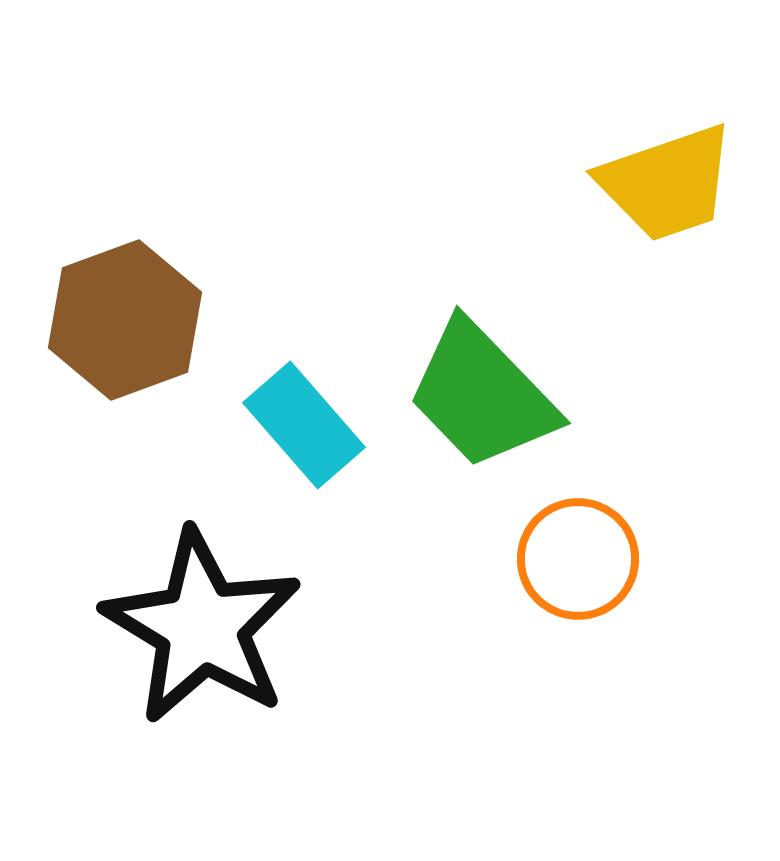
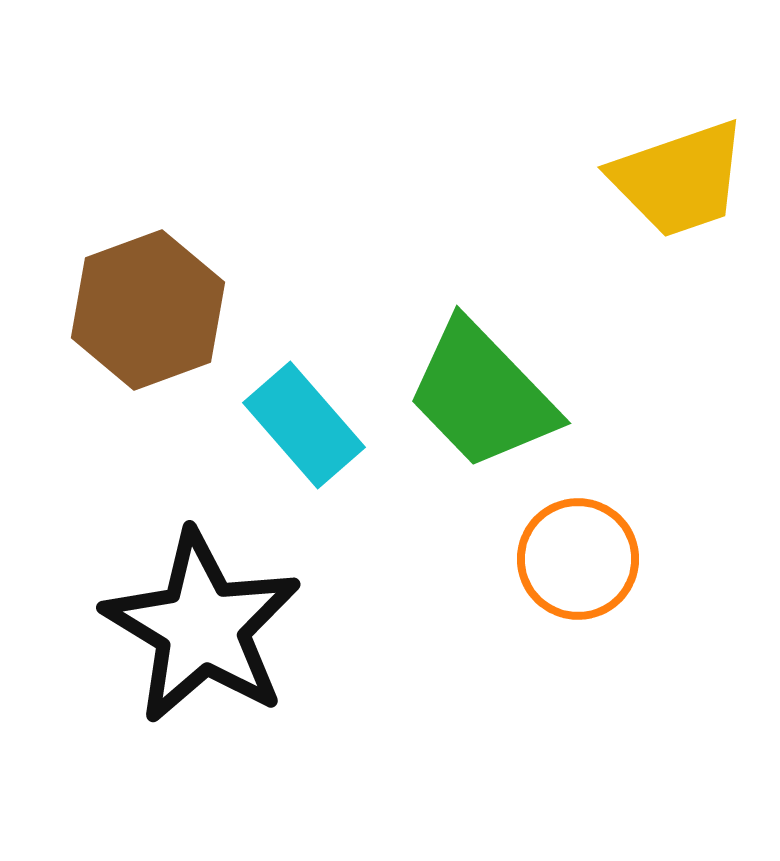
yellow trapezoid: moved 12 px right, 4 px up
brown hexagon: moved 23 px right, 10 px up
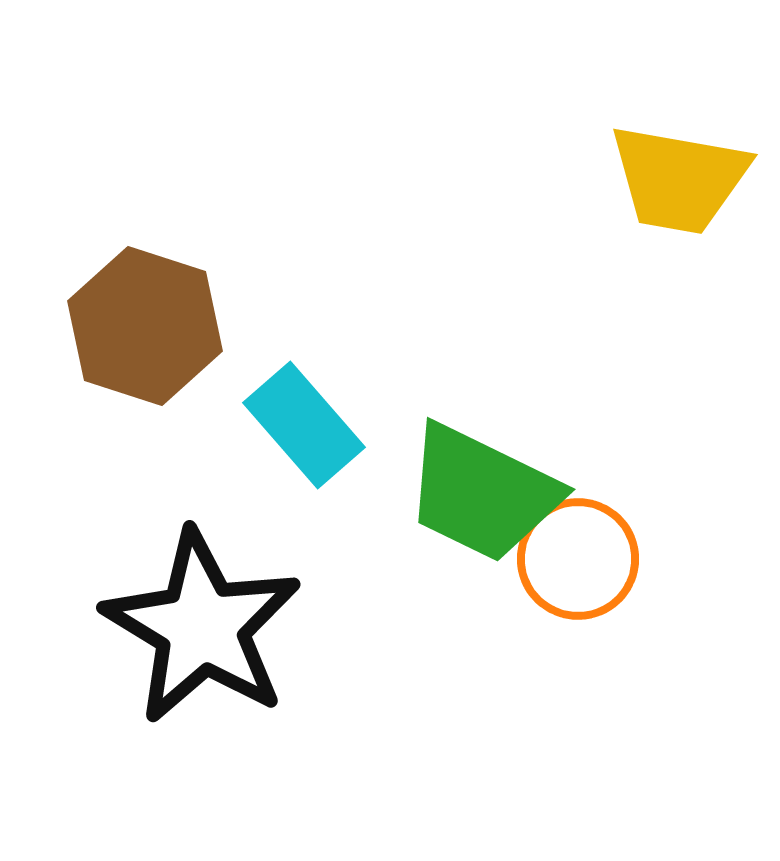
yellow trapezoid: rotated 29 degrees clockwise
brown hexagon: moved 3 px left, 16 px down; rotated 22 degrees counterclockwise
green trapezoid: moved 98 px down; rotated 20 degrees counterclockwise
